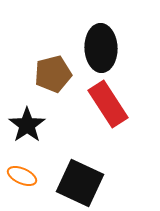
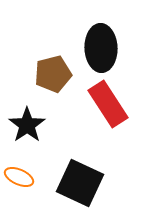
orange ellipse: moved 3 px left, 1 px down
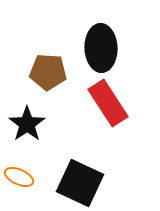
brown pentagon: moved 5 px left, 2 px up; rotated 18 degrees clockwise
red rectangle: moved 1 px up
black star: moved 1 px up
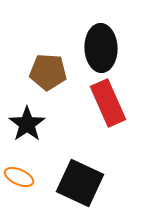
red rectangle: rotated 9 degrees clockwise
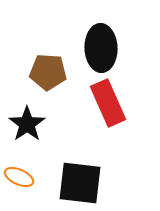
black square: rotated 18 degrees counterclockwise
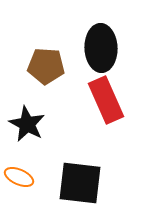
brown pentagon: moved 2 px left, 6 px up
red rectangle: moved 2 px left, 3 px up
black star: rotated 9 degrees counterclockwise
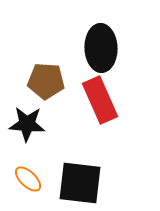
brown pentagon: moved 15 px down
red rectangle: moved 6 px left
black star: rotated 24 degrees counterclockwise
orange ellipse: moved 9 px right, 2 px down; rotated 20 degrees clockwise
